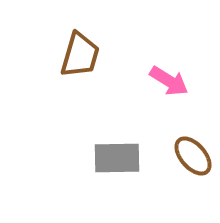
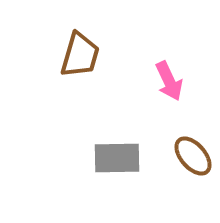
pink arrow: rotated 33 degrees clockwise
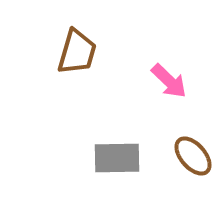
brown trapezoid: moved 3 px left, 3 px up
pink arrow: rotated 21 degrees counterclockwise
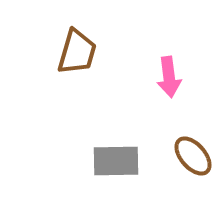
pink arrow: moved 4 px up; rotated 39 degrees clockwise
gray rectangle: moved 1 px left, 3 px down
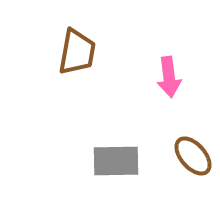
brown trapezoid: rotated 6 degrees counterclockwise
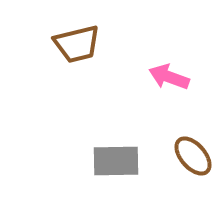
brown trapezoid: moved 8 px up; rotated 66 degrees clockwise
pink arrow: rotated 117 degrees clockwise
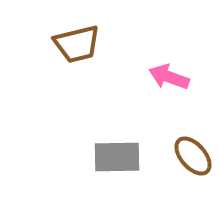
gray rectangle: moved 1 px right, 4 px up
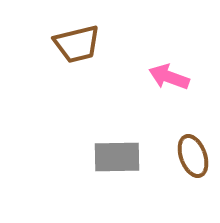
brown ellipse: rotated 21 degrees clockwise
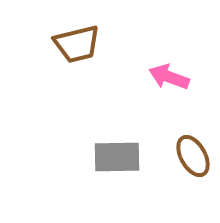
brown ellipse: rotated 9 degrees counterclockwise
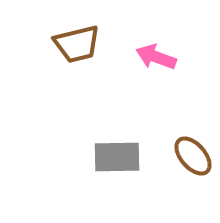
pink arrow: moved 13 px left, 20 px up
brown ellipse: rotated 12 degrees counterclockwise
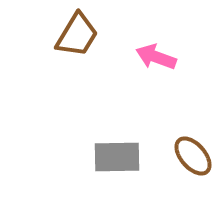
brown trapezoid: moved 9 px up; rotated 45 degrees counterclockwise
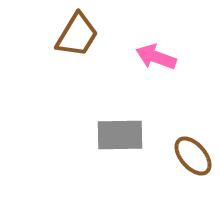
gray rectangle: moved 3 px right, 22 px up
